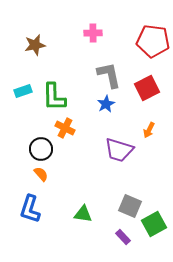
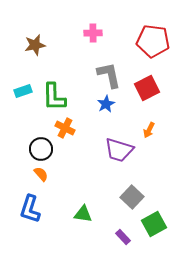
gray square: moved 2 px right, 9 px up; rotated 20 degrees clockwise
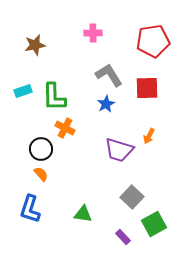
red pentagon: rotated 16 degrees counterclockwise
gray L-shape: rotated 20 degrees counterclockwise
red square: rotated 25 degrees clockwise
orange arrow: moved 6 px down
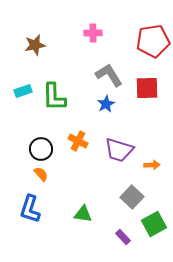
orange cross: moved 13 px right, 13 px down
orange arrow: moved 3 px right, 29 px down; rotated 119 degrees counterclockwise
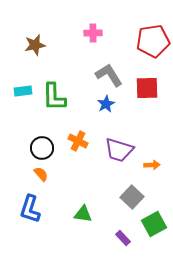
cyan rectangle: rotated 12 degrees clockwise
black circle: moved 1 px right, 1 px up
purple rectangle: moved 1 px down
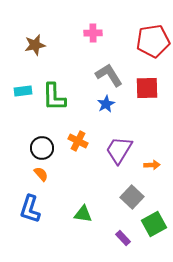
purple trapezoid: rotated 104 degrees clockwise
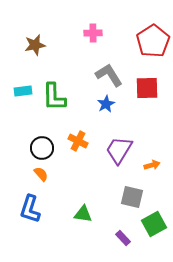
red pentagon: rotated 24 degrees counterclockwise
orange arrow: rotated 14 degrees counterclockwise
gray square: rotated 30 degrees counterclockwise
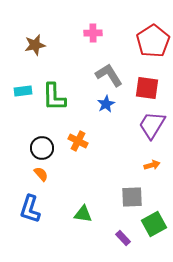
red square: rotated 10 degrees clockwise
purple trapezoid: moved 33 px right, 25 px up
gray square: rotated 15 degrees counterclockwise
